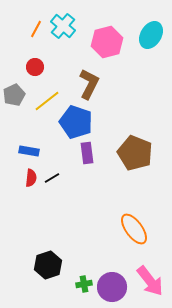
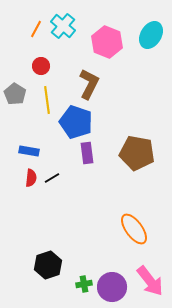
pink hexagon: rotated 24 degrees counterclockwise
red circle: moved 6 px right, 1 px up
gray pentagon: moved 1 px right, 1 px up; rotated 15 degrees counterclockwise
yellow line: moved 1 px up; rotated 60 degrees counterclockwise
brown pentagon: moved 2 px right; rotated 12 degrees counterclockwise
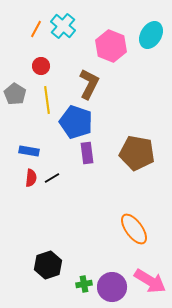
pink hexagon: moved 4 px right, 4 px down
pink arrow: rotated 20 degrees counterclockwise
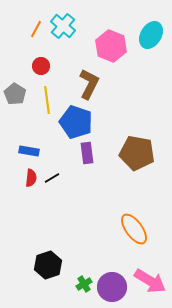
green cross: rotated 21 degrees counterclockwise
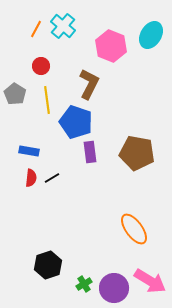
purple rectangle: moved 3 px right, 1 px up
purple circle: moved 2 px right, 1 px down
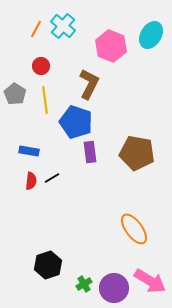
yellow line: moved 2 px left
red semicircle: moved 3 px down
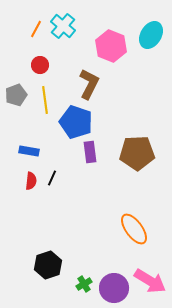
red circle: moved 1 px left, 1 px up
gray pentagon: moved 1 px right, 1 px down; rotated 20 degrees clockwise
brown pentagon: rotated 12 degrees counterclockwise
black line: rotated 35 degrees counterclockwise
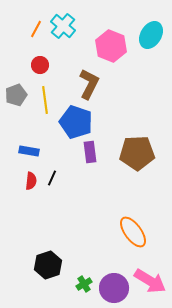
orange ellipse: moved 1 px left, 3 px down
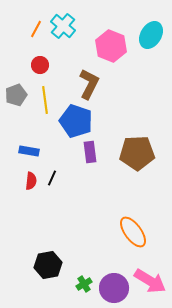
blue pentagon: moved 1 px up
black hexagon: rotated 8 degrees clockwise
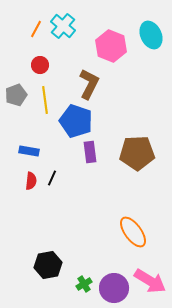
cyan ellipse: rotated 56 degrees counterclockwise
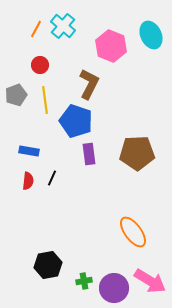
purple rectangle: moved 1 px left, 2 px down
red semicircle: moved 3 px left
green cross: moved 3 px up; rotated 21 degrees clockwise
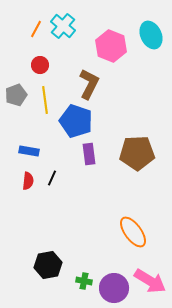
green cross: rotated 21 degrees clockwise
